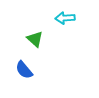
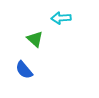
cyan arrow: moved 4 px left
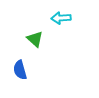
blue semicircle: moved 4 px left; rotated 24 degrees clockwise
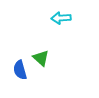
green triangle: moved 6 px right, 19 px down
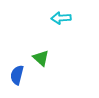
blue semicircle: moved 3 px left, 5 px down; rotated 30 degrees clockwise
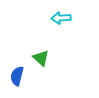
blue semicircle: moved 1 px down
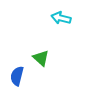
cyan arrow: rotated 18 degrees clockwise
